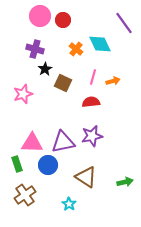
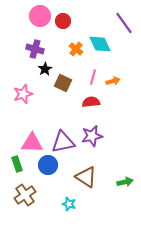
red circle: moved 1 px down
cyan star: rotated 16 degrees counterclockwise
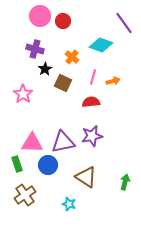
cyan diamond: moved 1 px right, 1 px down; rotated 45 degrees counterclockwise
orange cross: moved 4 px left, 8 px down
pink star: rotated 18 degrees counterclockwise
green arrow: rotated 63 degrees counterclockwise
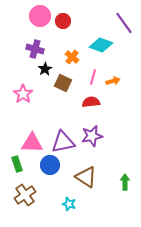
blue circle: moved 2 px right
green arrow: rotated 14 degrees counterclockwise
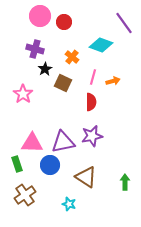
red circle: moved 1 px right, 1 px down
red semicircle: rotated 96 degrees clockwise
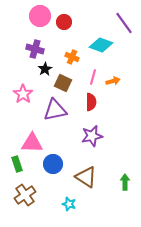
orange cross: rotated 16 degrees counterclockwise
purple triangle: moved 8 px left, 32 px up
blue circle: moved 3 px right, 1 px up
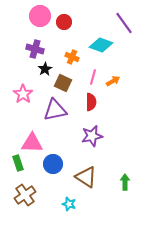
orange arrow: rotated 16 degrees counterclockwise
green rectangle: moved 1 px right, 1 px up
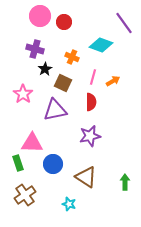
purple star: moved 2 px left
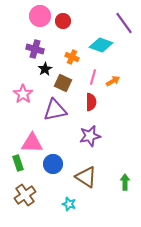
red circle: moved 1 px left, 1 px up
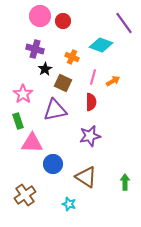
green rectangle: moved 42 px up
